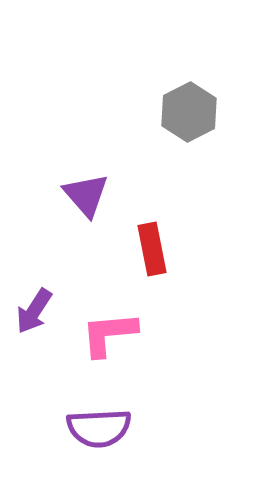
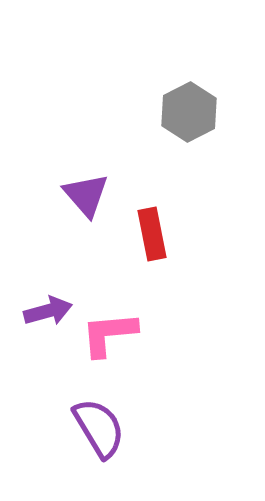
red rectangle: moved 15 px up
purple arrow: moved 14 px right; rotated 138 degrees counterclockwise
purple semicircle: rotated 118 degrees counterclockwise
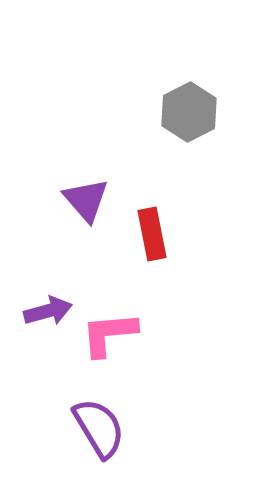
purple triangle: moved 5 px down
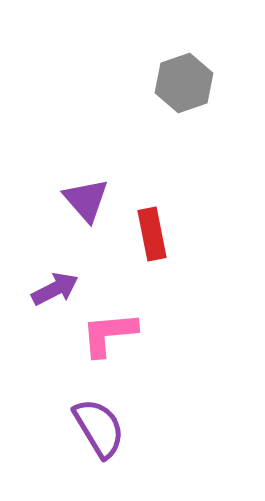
gray hexagon: moved 5 px left, 29 px up; rotated 8 degrees clockwise
purple arrow: moved 7 px right, 22 px up; rotated 12 degrees counterclockwise
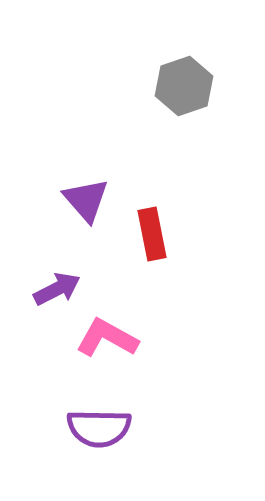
gray hexagon: moved 3 px down
purple arrow: moved 2 px right
pink L-shape: moved 2 px left, 4 px down; rotated 34 degrees clockwise
purple semicircle: rotated 122 degrees clockwise
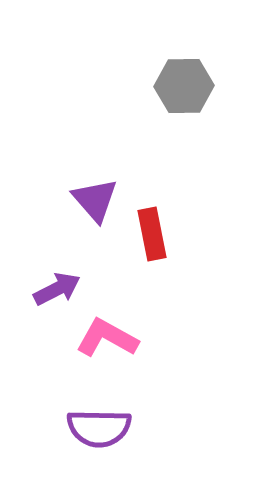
gray hexagon: rotated 18 degrees clockwise
purple triangle: moved 9 px right
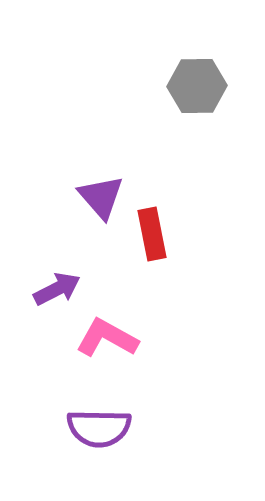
gray hexagon: moved 13 px right
purple triangle: moved 6 px right, 3 px up
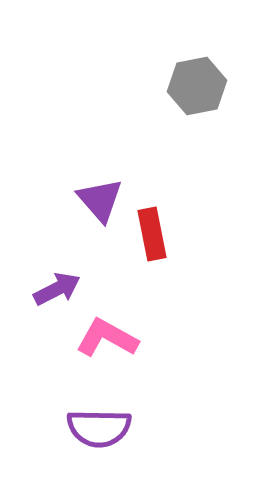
gray hexagon: rotated 10 degrees counterclockwise
purple triangle: moved 1 px left, 3 px down
